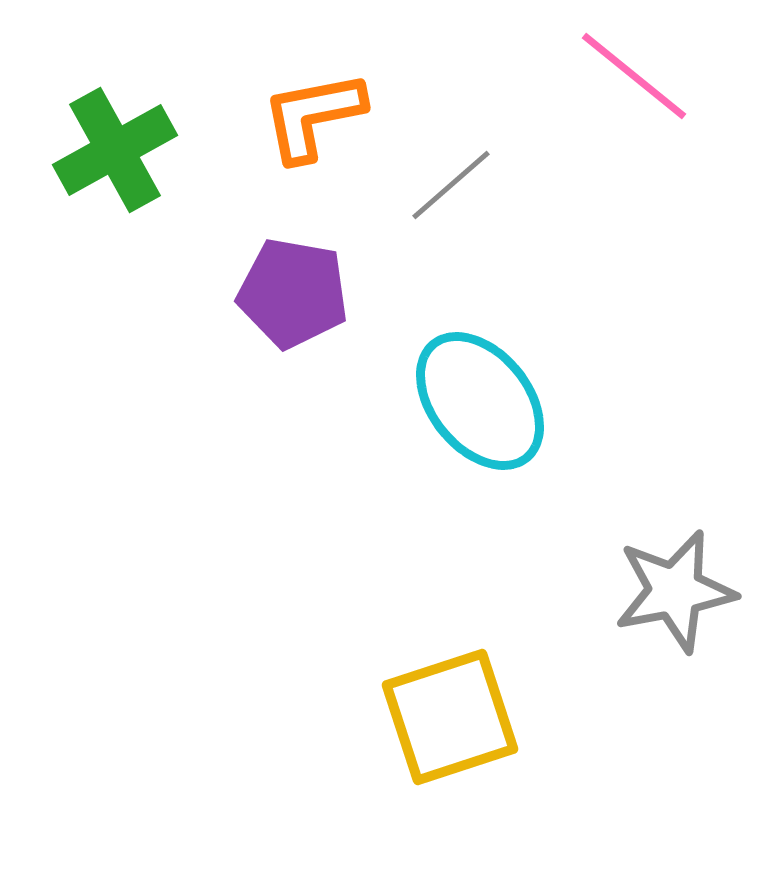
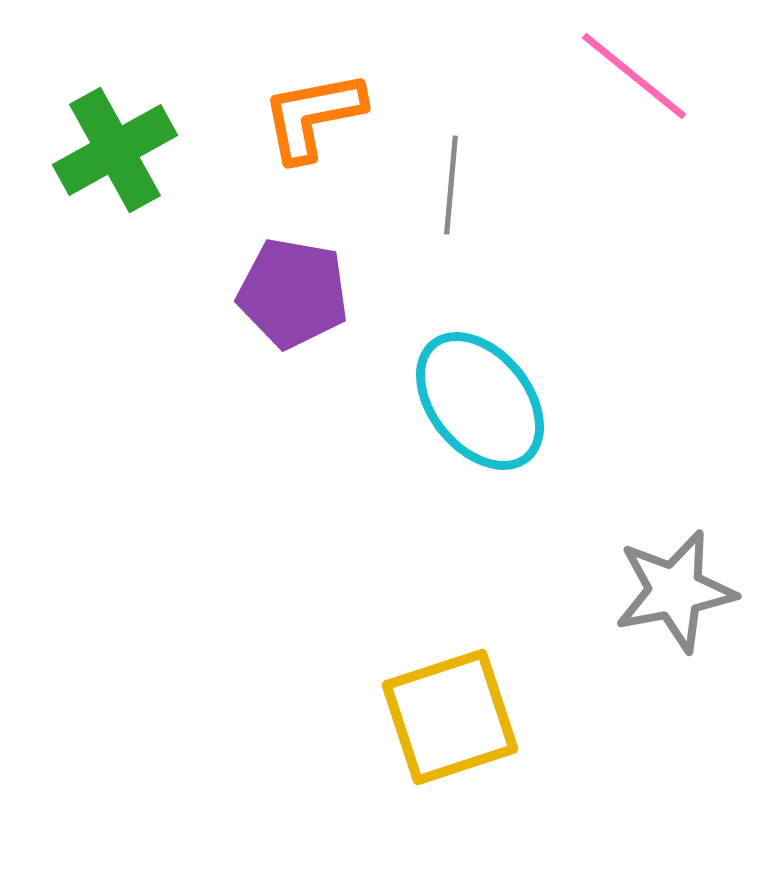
gray line: rotated 44 degrees counterclockwise
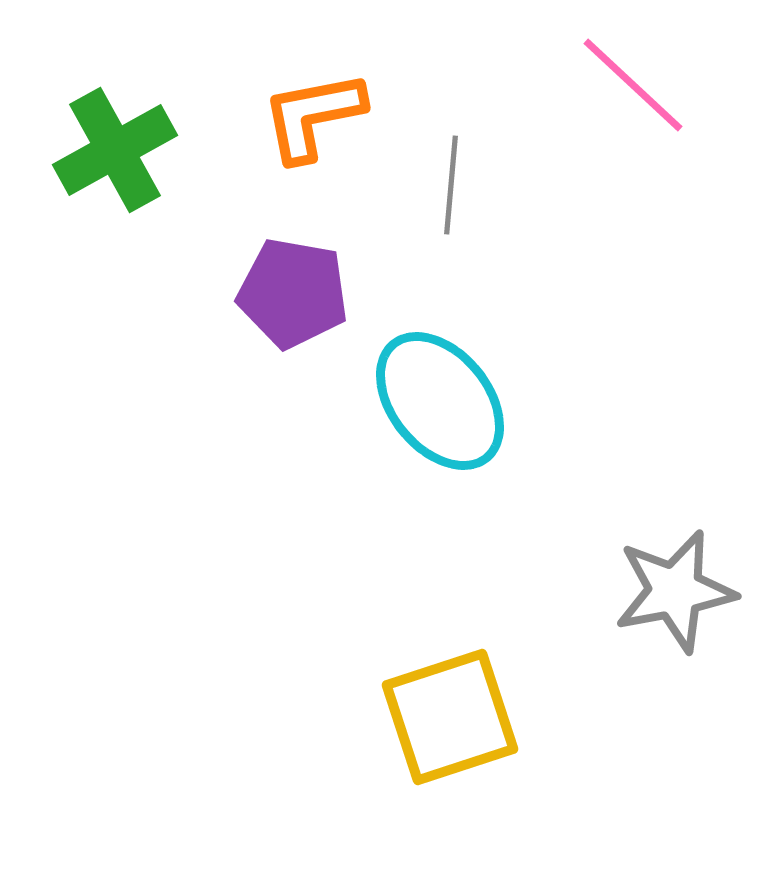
pink line: moved 1 px left, 9 px down; rotated 4 degrees clockwise
cyan ellipse: moved 40 px left
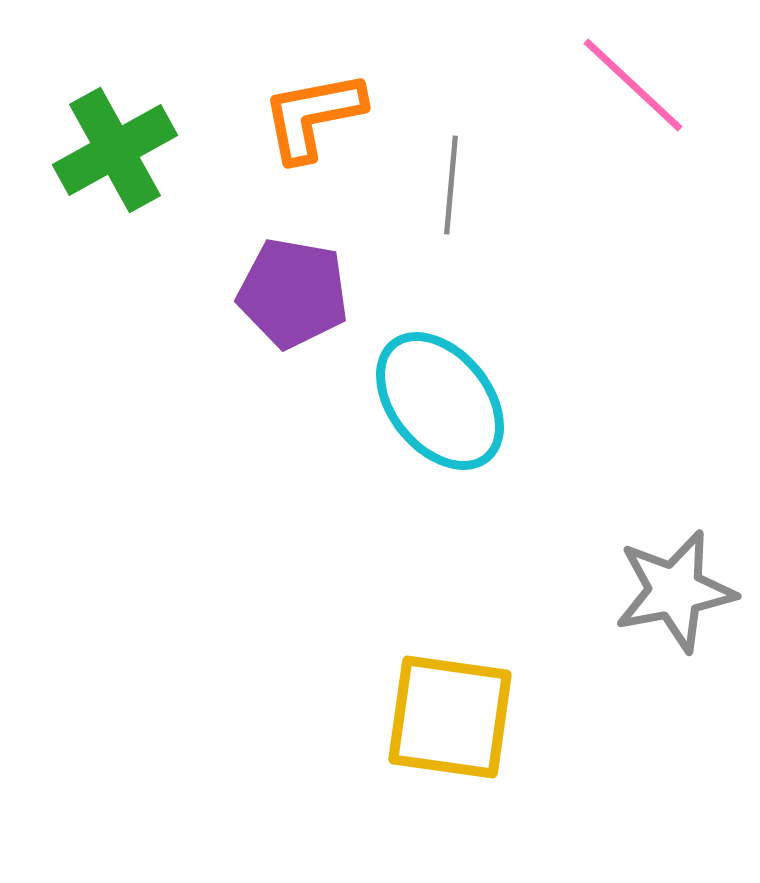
yellow square: rotated 26 degrees clockwise
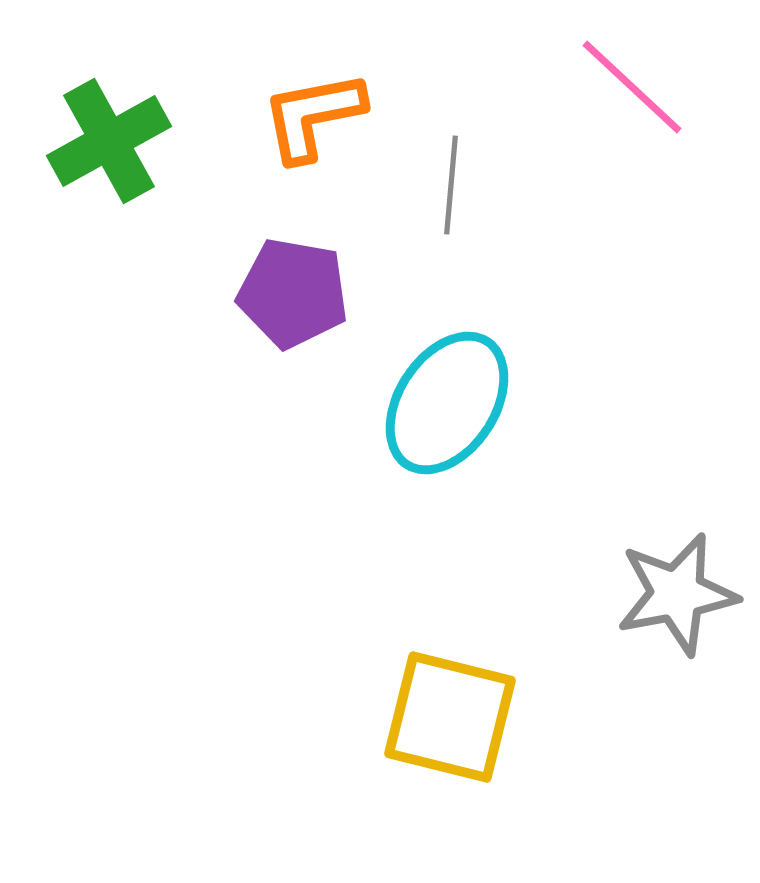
pink line: moved 1 px left, 2 px down
green cross: moved 6 px left, 9 px up
cyan ellipse: moved 7 px right, 2 px down; rotated 72 degrees clockwise
gray star: moved 2 px right, 3 px down
yellow square: rotated 6 degrees clockwise
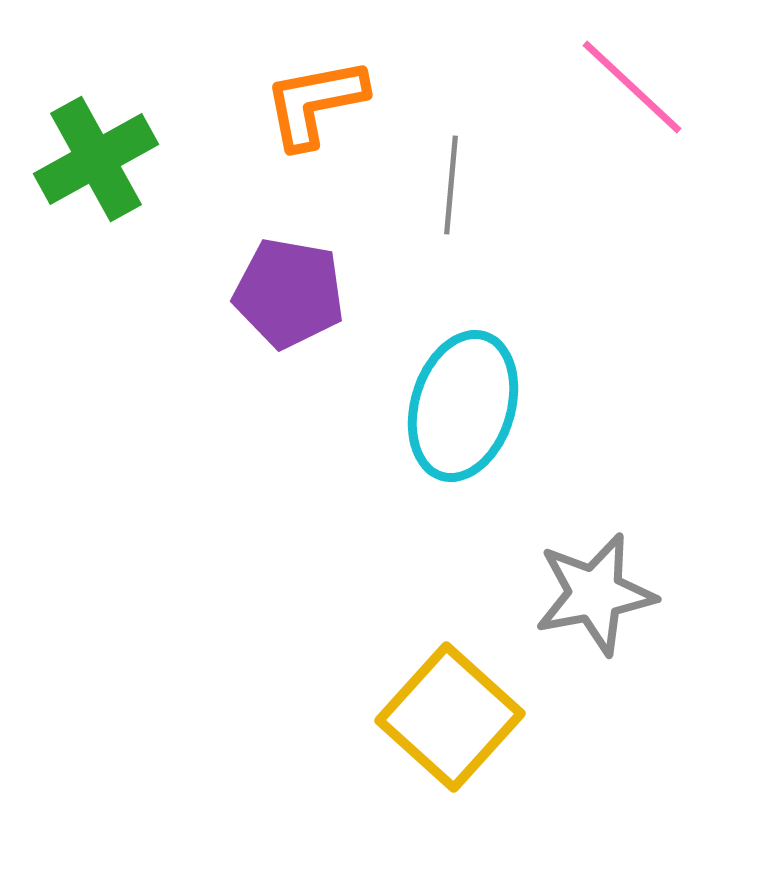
orange L-shape: moved 2 px right, 13 px up
green cross: moved 13 px left, 18 px down
purple pentagon: moved 4 px left
cyan ellipse: moved 16 px right, 3 px down; rotated 16 degrees counterclockwise
gray star: moved 82 px left
yellow square: rotated 28 degrees clockwise
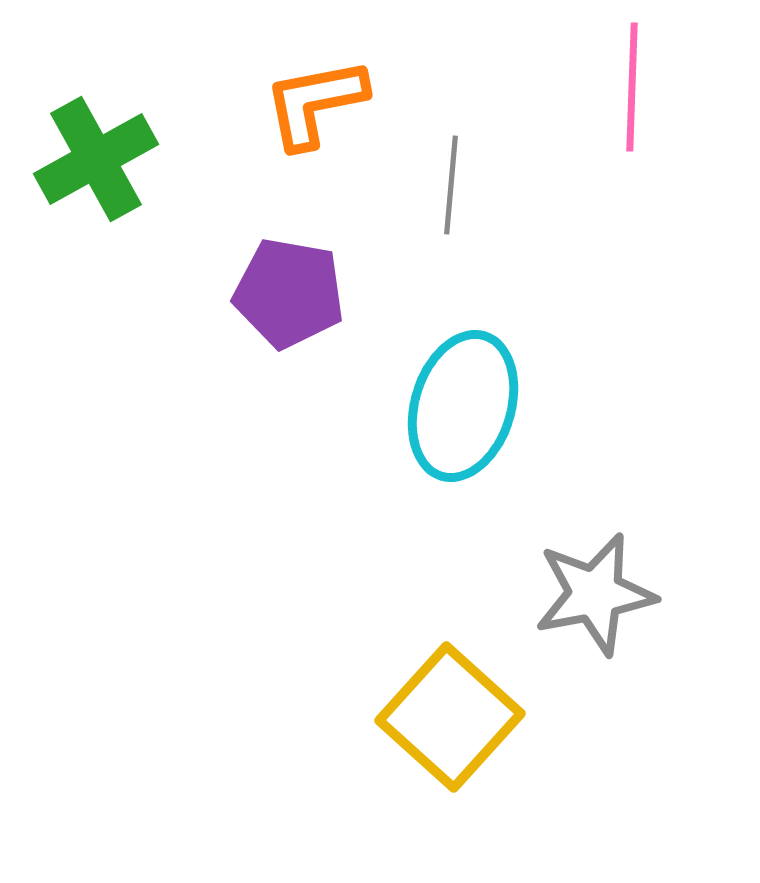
pink line: rotated 49 degrees clockwise
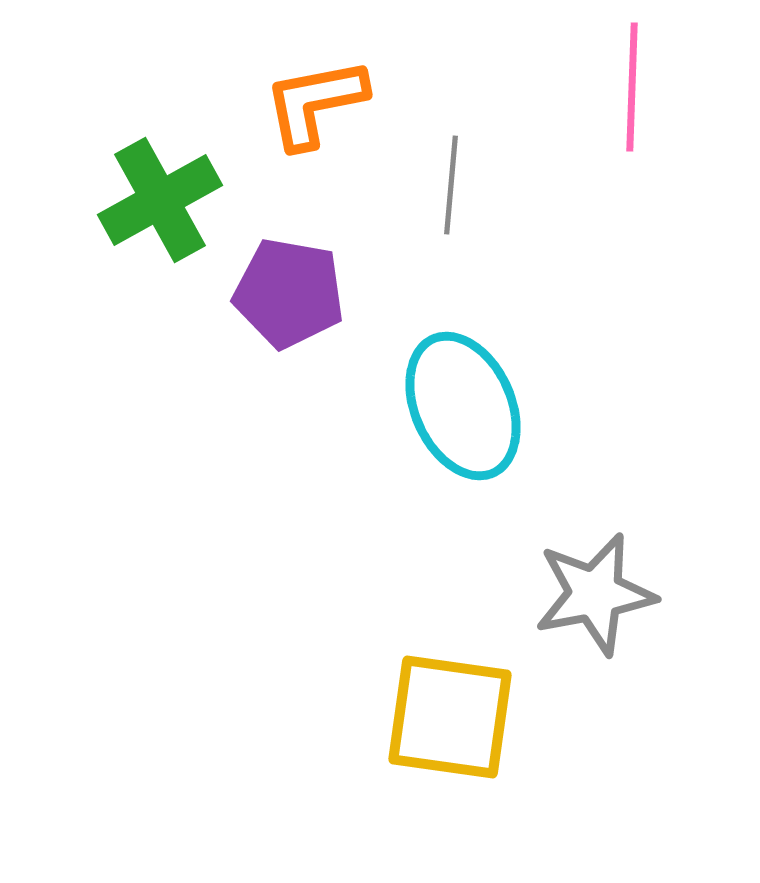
green cross: moved 64 px right, 41 px down
cyan ellipse: rotated 41 degrees counterclockwise
yellow square: rotated 34 degrees counterclockwise
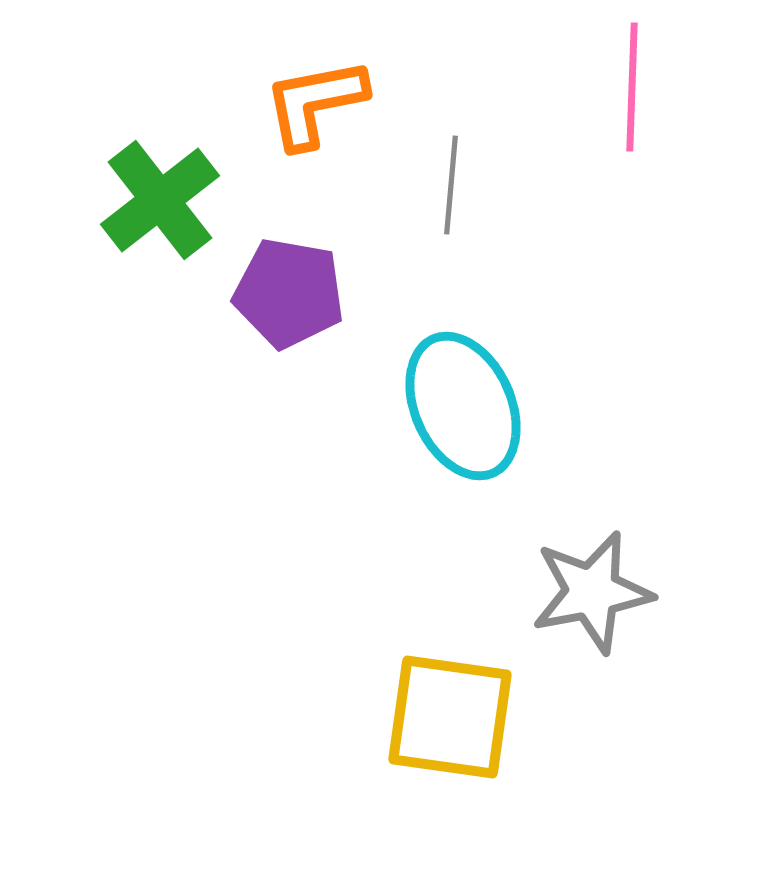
green cross: rotated 9 degrees counterclockwise
gray star: moved 3 px left, 2 px up
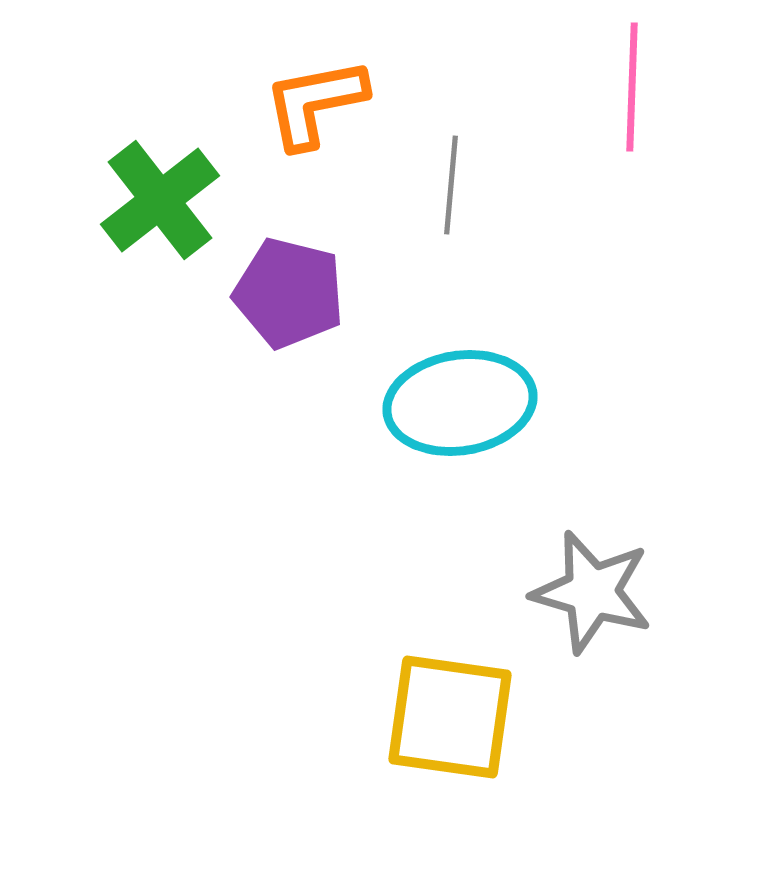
purple pentagon: rotated 4 degrees clockwise
cyan ellipse: moved 3 px left, 3 px up; rotated 75 degrees counterclockwise
gray star: rotated 27 degrees clockwise
